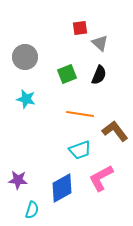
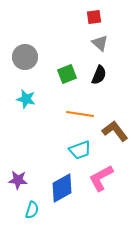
red square: moved 14 px right, 11 px up
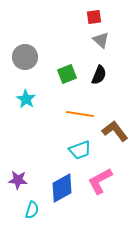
gray triangle: moved 1 px right, 3 px up
cyan star: rotated 18 degrees clockwise
pink L-shape: moved 1 px left, 3 px down
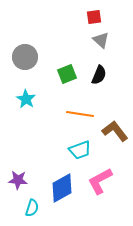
cyan semicircle: moved 2 px up
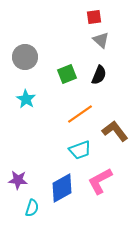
orange line: rotated 44 degrees counterclockwise
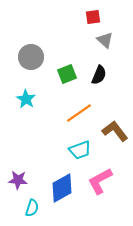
red square: moved 1 px left
gray triangle: moved 4 px right
gray circle: moved 6 px right
orange line: moved 1 px left, 1 px up
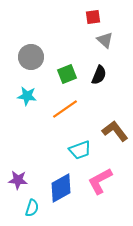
cyan star: moved 1 px right, 3 px up; rotated 24 degrees counterclockwise
orange line: moved 14 px left, 4 px up
blue diamond: moved 1 px left
